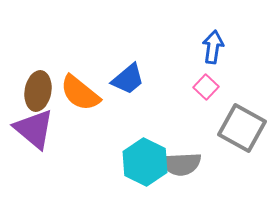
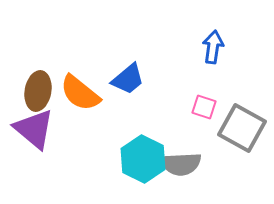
pink square: moved 2 px left, 20 px down; rotated 25 degrees counterclockwise
cyan hexagon: moved 2 px left, 3 px up
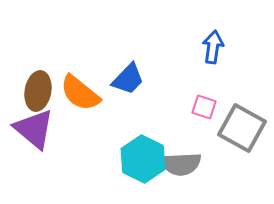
blue trapezoid: rotated 6 degrees counterclockwise
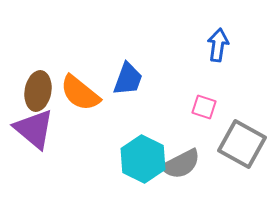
blue arrow: moved 5 px right, 2 px up
blue trapezoid: rotated 24 degrees counterclockwise
gray square: moved 16 px down
gray semicircle: rotated 24 degrees counterclockwise
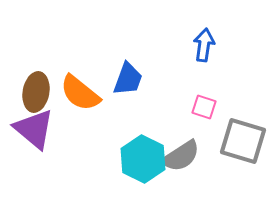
blue arrow: moved 14 px left
brown ellipse: moved 2 px left, 1 px down
gray square: moved 1 px right, 3 px up; rotated 12 degrees counterclockwise
gray semicircle: moved 8 px up; rotated 6 degrees counterclockwise
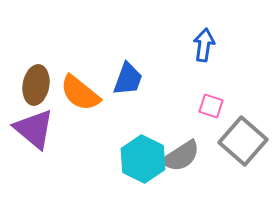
brown ellipse: moved 7 px up
pink square: moved 7 px right, 1 px up
gray square: rotated 24 degrees clockwise
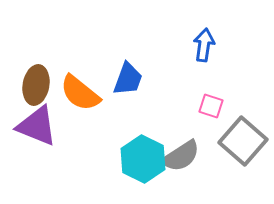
purple triangle: moved 3 px right, 3 px up; rotated 18 degrees counterclockwise
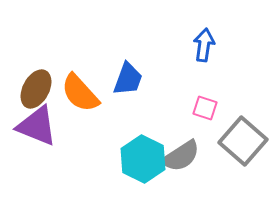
brown ellipse: moved 4 px down; rotated 18 degrees clockwise
orange semicircle: rotated 9 degrees clockwise
pink square: moved 6 px left, 2 px down
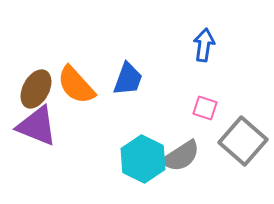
orange semicircle: moved 4 px left, 8 px up
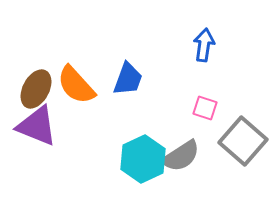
cyan hexagon: rotated 9 degrees clockwise
